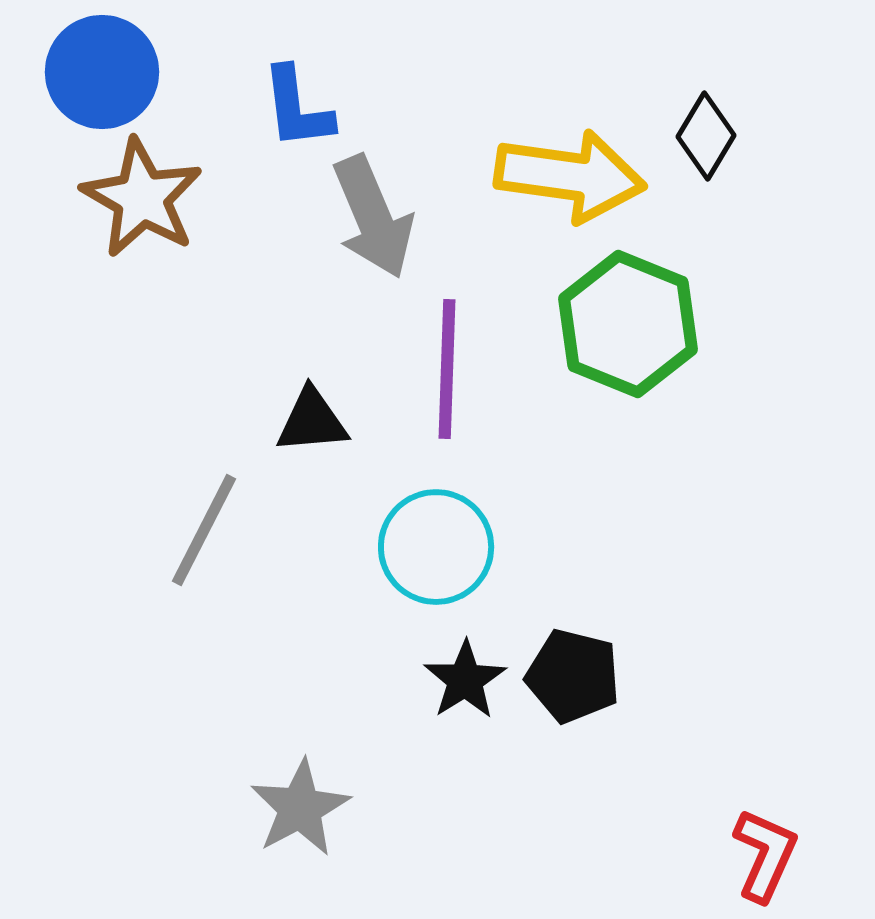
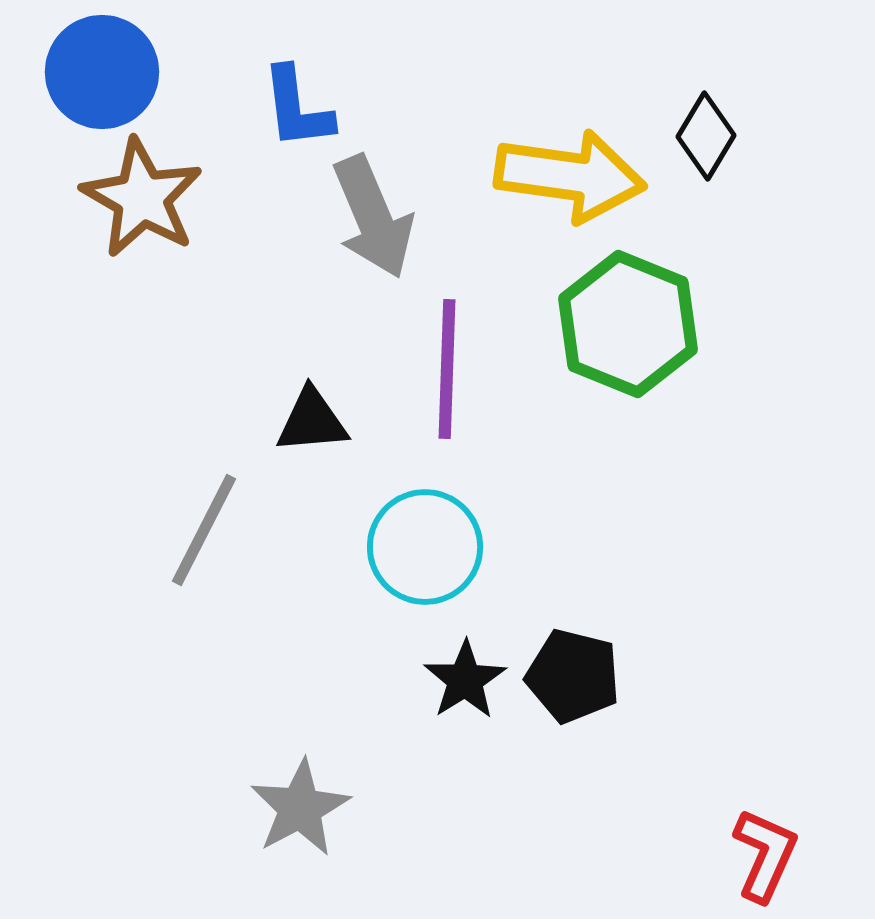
cyan circle: moved 11 px left
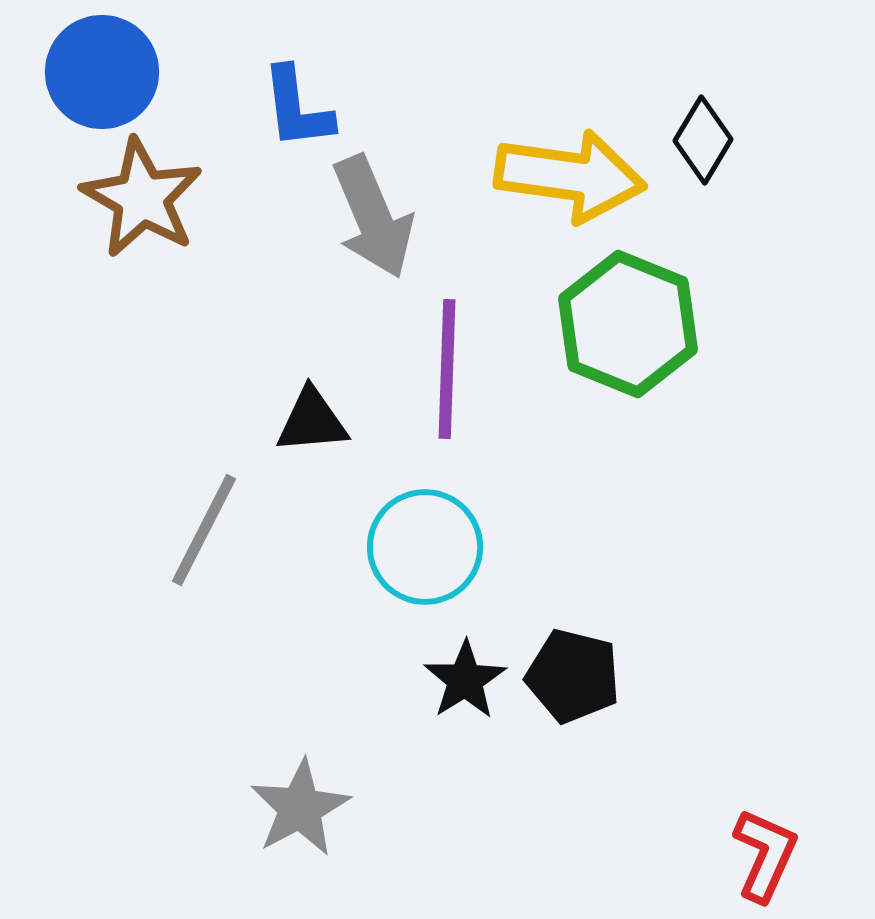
black diamond: moved 3 px left, 4 px down
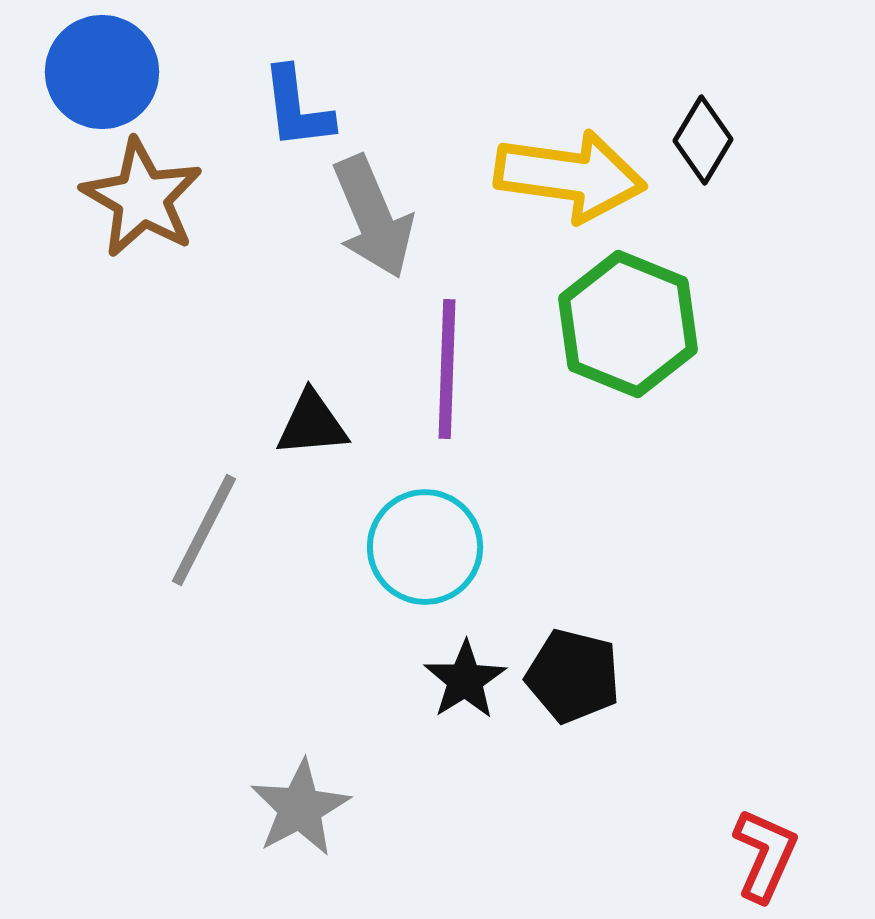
black triangle: moved 3 px down
